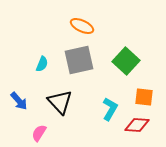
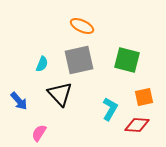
green square: moved 1 px right, 1 px up; rotated 28 degrees counterclockwise
orange square: rotated 18 degrees counterclockwise
black triangle: moved 8 px up
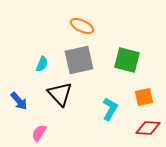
red diamond: moved 11 px right, 3 px down
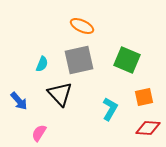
green square: rotated 8 degrees clockwise
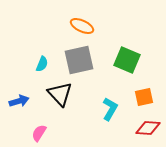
blue arrow: rotated 66 degrees counterclockwise
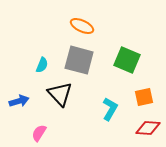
gray square: rotated 28 degrees clockwise
cyan semicircle: moved 1 px down
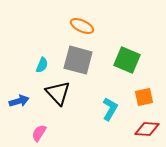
gray square: moved 1 px left
black triangle: moved 2 px left, 1 px up
red diamond: moved 1 px left, 1 px down
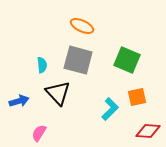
cyan semicircle: rotated 28 degrees counterclockwise
orange square: moved 7 px left
cyan L-shape: rotated 15 degrees clockwise
red diamond: moved 1 px right, 2 px down
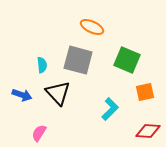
orange ellipse: moved 10 px right, 1 px down
orange square: moved 8 px right, 5 px up
blue arrow: moved 3 px right, 6 px up; rotated 36 degrees clockwise
